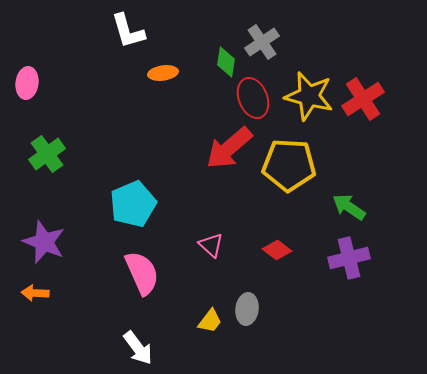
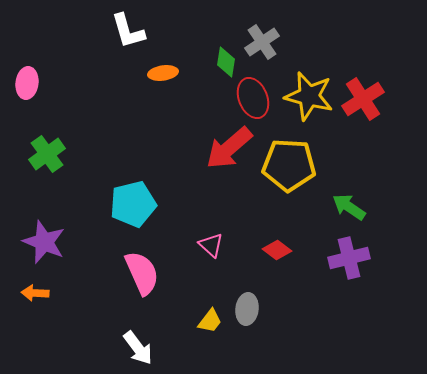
cyan pentagon: rotated 9 degrees clockwise
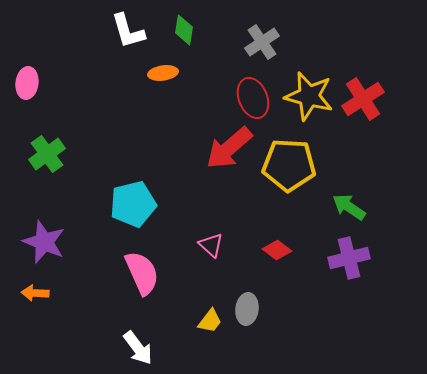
green diamond: moved 42 px left, 32 px up
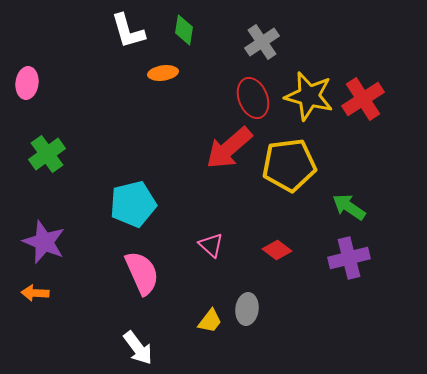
yellow pentagon: rotated 10 degrees counterclockwise
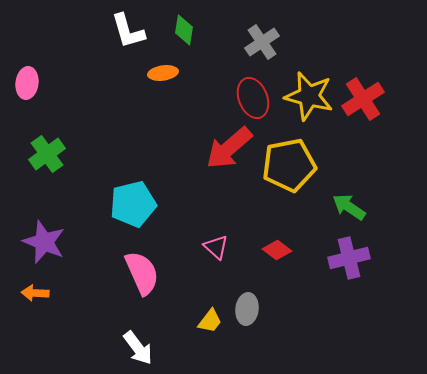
yellow pentagon: rotated 4 degrees counterclockwise
pink triangle: moved 5 px right, 2 px down
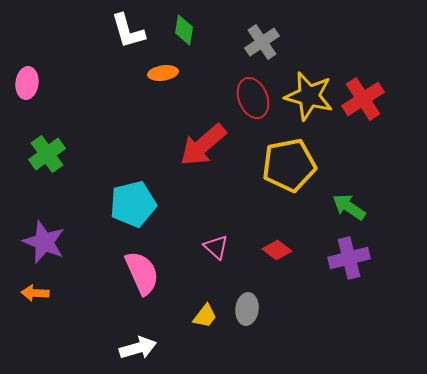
red arrow: moved 26 px left, 3 px up
yellow trapezoid: moved 5 px left, 5 px up
white arrow: rotated 69 degrees counterclockwise
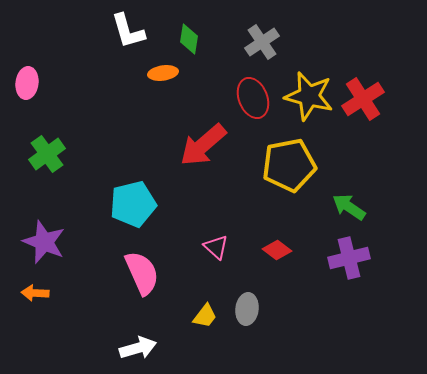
green diamond: moved 5 px right, 9 px down
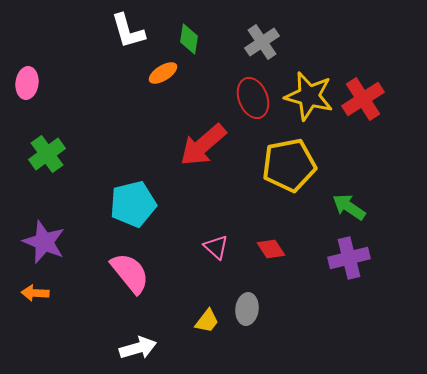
orange ellipse: rotated 24 degrees counterclockwise
red diamond: moved 6 px left, 1 px up; rotated 20 degrees clockwise
pink semicircle: moved 12 px left; rotated 15 degrees counterclockwise
yellow trapezoid: moved 2 px right, 5 px down
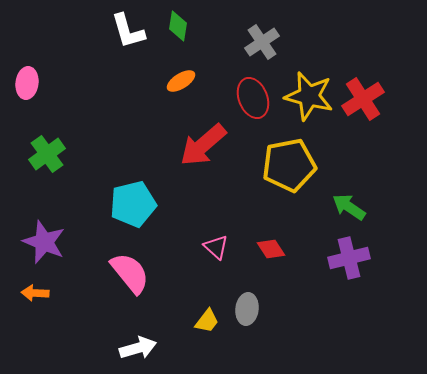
green diamond: moved 11 px left, 13 px up
orange ellipse: moved 18 px right, 8 px down
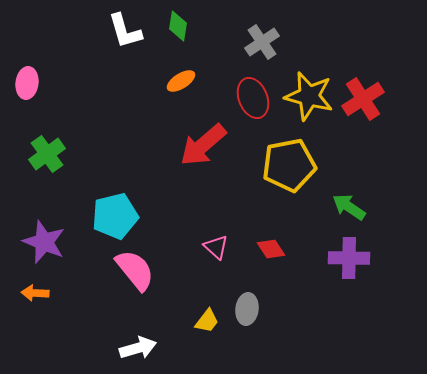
white L-shape: moved 3 px left
cyan pentagon: moved 18 px left, 12 px down
purple cross: rotated 15 degrees clockwise
pink semicircle: moved 5 px right, 3 px up
